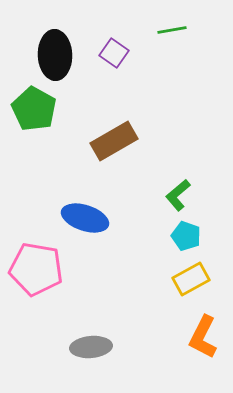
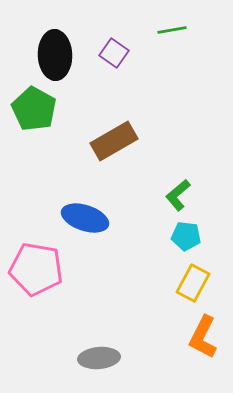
cyan pentagon: rotated 12 degrees counterclockwise
yellow rectangle: moved 2 px right, 4 px down; rotated 33 degrees counterclockwise
gray ellipse: moved 8 px right, 11 px down
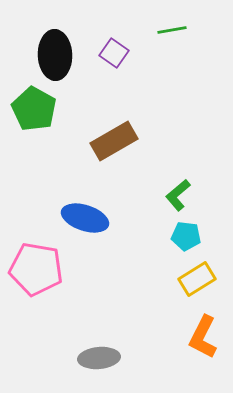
yellow rectangle: moved 4 px right, 4 px up; rotated 30 degrees clockwise
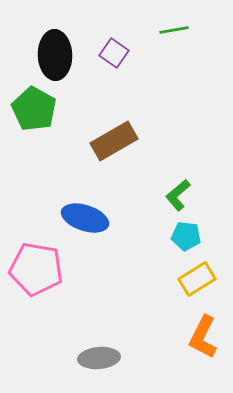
green line: moved 2 px right
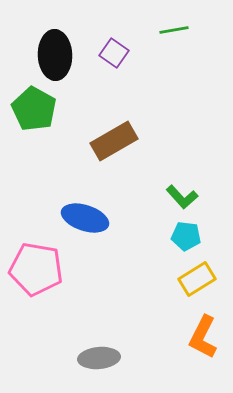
green L-shape: moved 4 px right, 2 px down; rotated 92 degrees counterclockwise
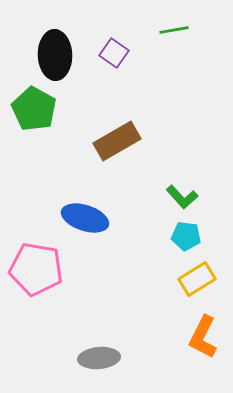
brown rectangle: moved 3 px right
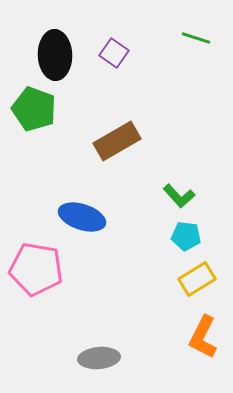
green line: moved 22 px right, 8 px down; rotated 28 degrees clockwise
green pentagon: rotated 9 degrees counterclockwise
green L-shape: moved 3 px left, 1 px up
blue ellipse: moved 3 px left, 1 px up
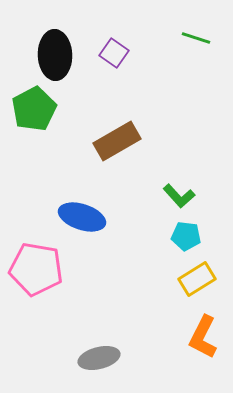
green pentagon: rotated 24 degrees clockwise
gray ellipse: rotated 9 degrees counterclockwise
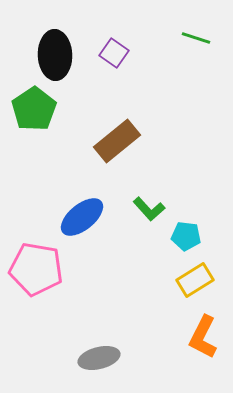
green pentagon: rotated 6 degrees counterclockwise
brown rectangle: rotated 9 degrees counterclockwise
green L-shape: moved 30 px left, 13 px down
blue ellipse: rotated 57 degrees counterclockwise
yellow rectangle: moved 2 px left, 1 px down
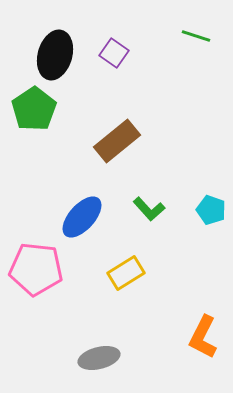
green line: moved 2 px up
black ellipse: rotated 18 degrees clockwise
blue ellipse: rotated 9 degrees counterclockwise
cyan pentagon: moved 25 px right, 26 px up; rotated 12 degrees clockwise
pink pentagon: rotated 4 degrees counterclockwise
yellow rectangle: moved 69 px left, 7 px up
